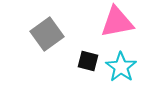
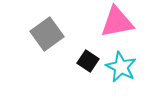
black square: rotated 20 degrees clockwise
cyan star: rotated 8 degrees counterclockwise
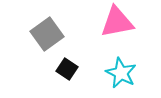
black square: moved 21 px left, 8 px down
cyan star: moved 6 px down
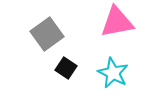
black square: moved 1 px left, 1 px up
cyan star: moved 8 px left
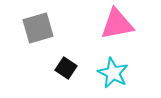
pink triangle: moved 2 px down
gray square: moved 9 px left, 6 px up; rotated 20 degrees clockwise
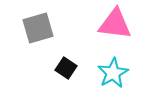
pink triangle: moved 2 px left; rotated 18 degrees clockwise
cyan star: rotated 16 degrees clockwise
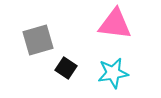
gray square: moved 12 px down
cyan star: rotated 20 degrees clockwise
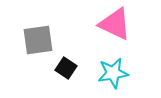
pink triangle: rotated 18 degrees clockwise
gray square: rotated 8 degrees clockwise
